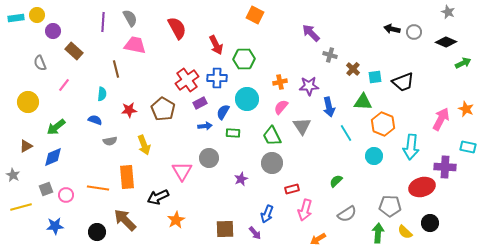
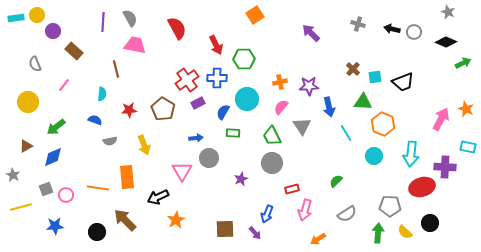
orange square at (255, 15): rotated 30 degrees clockwise
gray cross at (330, 55): moved 28 px right, 31 px up
gray semicircle at (40, 63): moved 5 px left, 1 px down
purple rectangle at (200, 103): moved 2 px left
blue arrow at (205, 126): moved 9 px left, 12 px down
cyan arrow at (411, 147): moved 7 px down
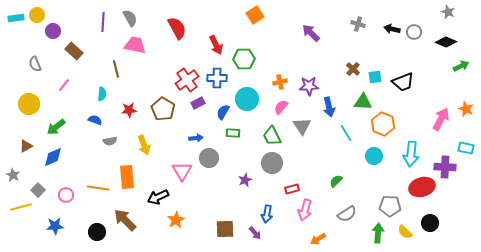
green arrow at (463, 63): moved 2 px left, 3 px down
yellow circle at (28, 102): moved 1 px right, 2 px down
cyan rectangle at (468, 147): moved 2 px left, 1 px down
purple star at (241, 179): moved 4 px right, 1 px down
gray square at (46, 189): moved 8 px left, 1 px down; rotated 24 degrees counterclockwise
blue arrow at (267, 214): rotated 12 degrees counterclockwise
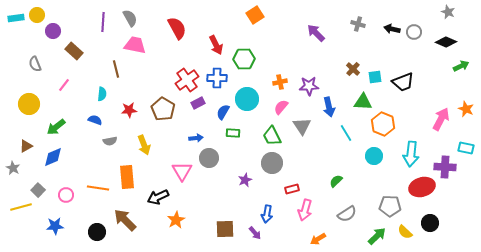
purple arrow at (311, 33): moved 5 px right
gray star at (13, 175): moved 7 px up
green arrow at (378, 233): moved 1 px left, 3 px down; rotated 42 degrees clockwise
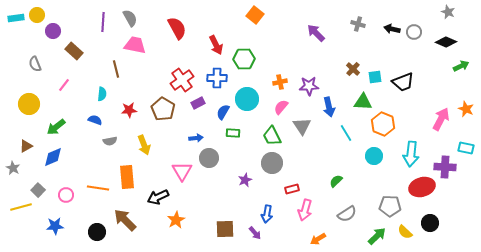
orange square at (255, 15): rotated 18 degrees counterclockwise
red cross at (187, 80): moved 5 px left
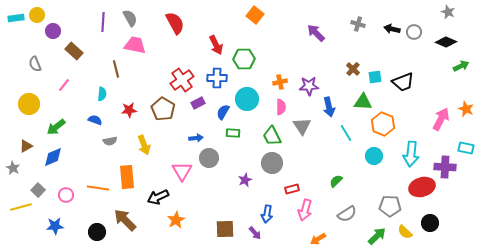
red semicircle at (177, 28): moved 2 px left, 5 px up
pink semicircle at (281, 107): rotated 140 degrees clockwise
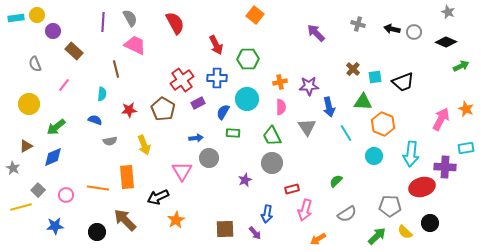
pink trapezoid at (135, 45): rotated 15 degrees clockwise
green hexagon at (244, 59): moved 4 px right
gray triangle at (302, 126): moved 5 px right, 1 px down
cyan rectangle at (466, 148): rotated 21 degrees counterclockwise
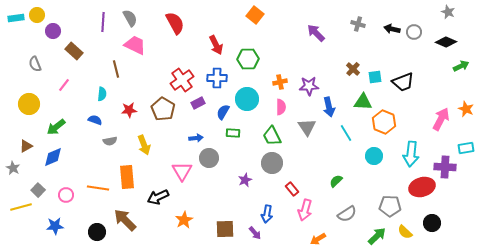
orange hexagon at (383, 124): moved 1 px right, 2 px up
red rectangle at (292, 189): rotated 64 degrees clockwise
orange star at (176, 220): moved 8 px right
black circle at (430, 223): moved 2 px right
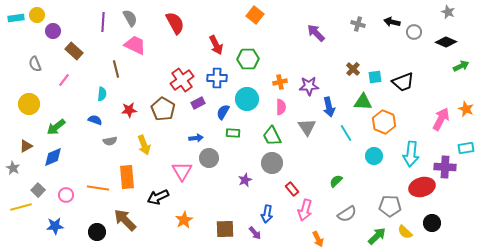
black arrow at (392, 29): moved 7 px up
pink line at (64, 85): moved 5 px up
orange arrow at (318, 239): rotated 84 degrees counterclockwise
